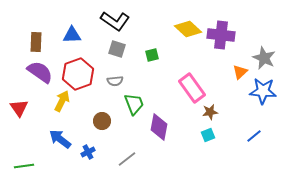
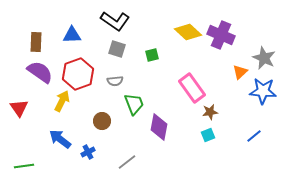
yellow diamond: moved 3 px down
purple cross: rotated 16 degrees clockwise
gray line: moved 3 px down
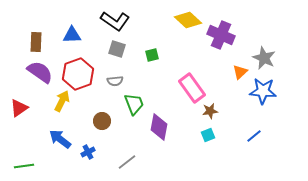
yellow diamond: moved 12 px up
red triangle: rotated 30 degrees clockwise
brown star: moved 1 px up
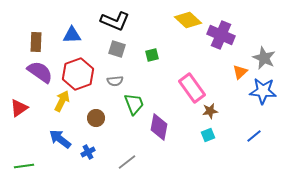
black L-shape: rotated 12 degrees counterclockwise
brown circle: moved 6 px left, 3 px up
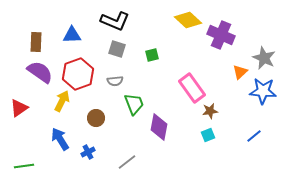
blue arrow: rotated 20 degrees clockwise
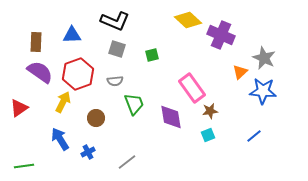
yellow arrow: moved 1 px right, 1 px down
purple diamond: moved 12 px right, 10 px up; rotated 20 degrees counterclockwise
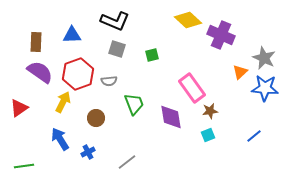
gray semicircle: moved 6 px left
blue star: moved 2 px right, 3 px up
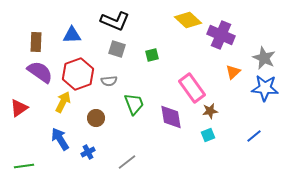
orange triangle: moved 7 px left
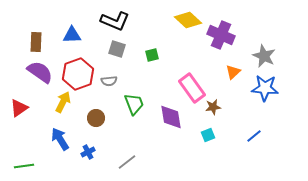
gray star: moved 2 px up
brown star: moved 3 px right, 4 px up
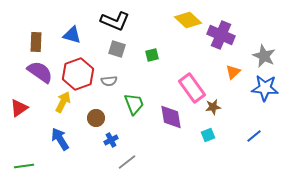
blue triangle: rotated 18 degrees clockwise
blue cross: moved 23 px right, 12 px up
